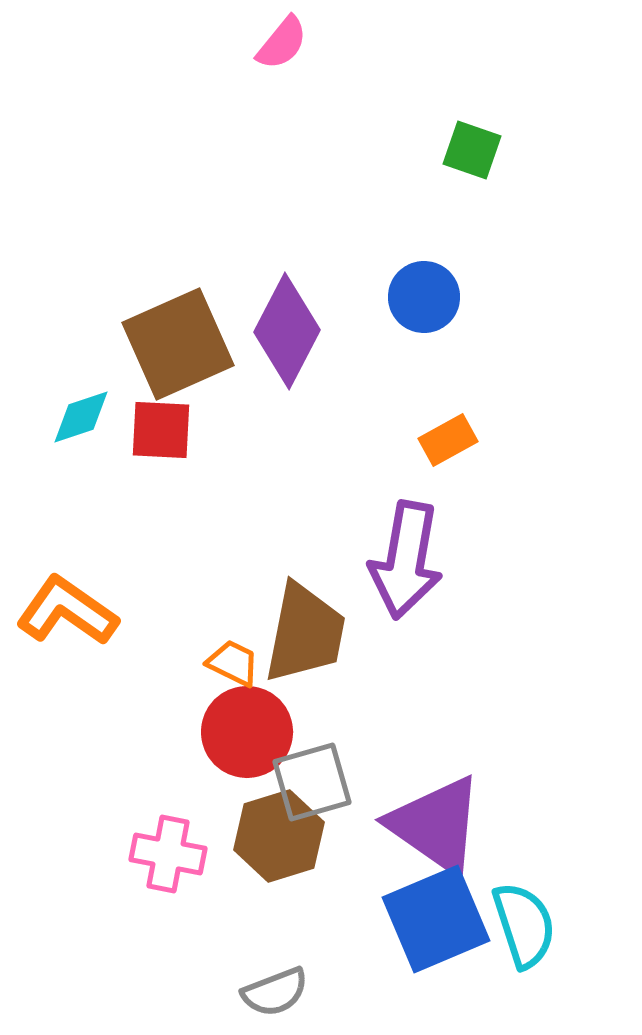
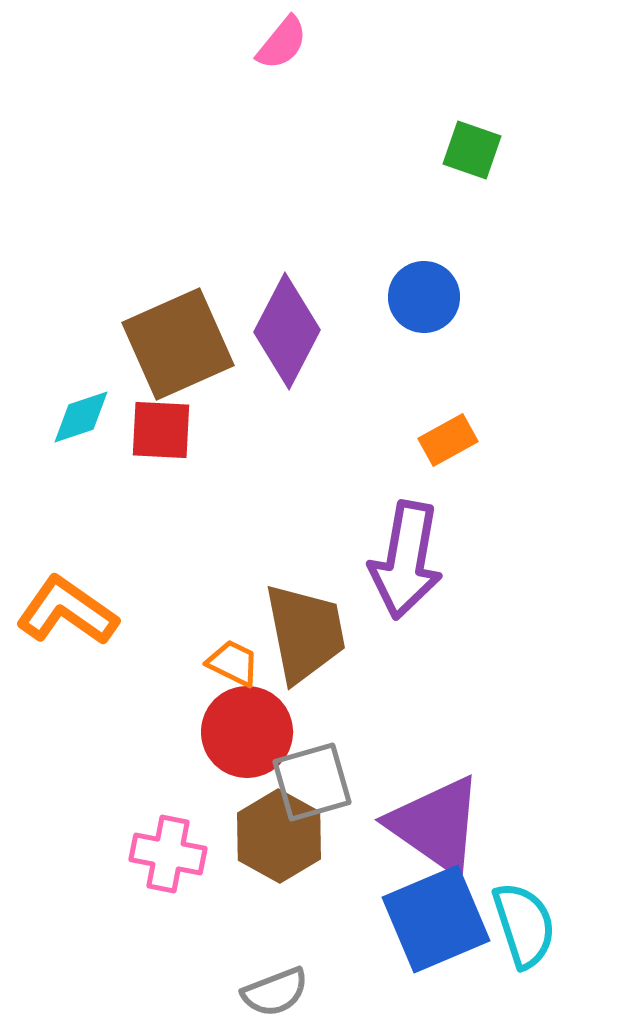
brown trapezoid: rotated 22 degrees counterclockwise
brown hexagon: rotated 14 degrees counterclockwise
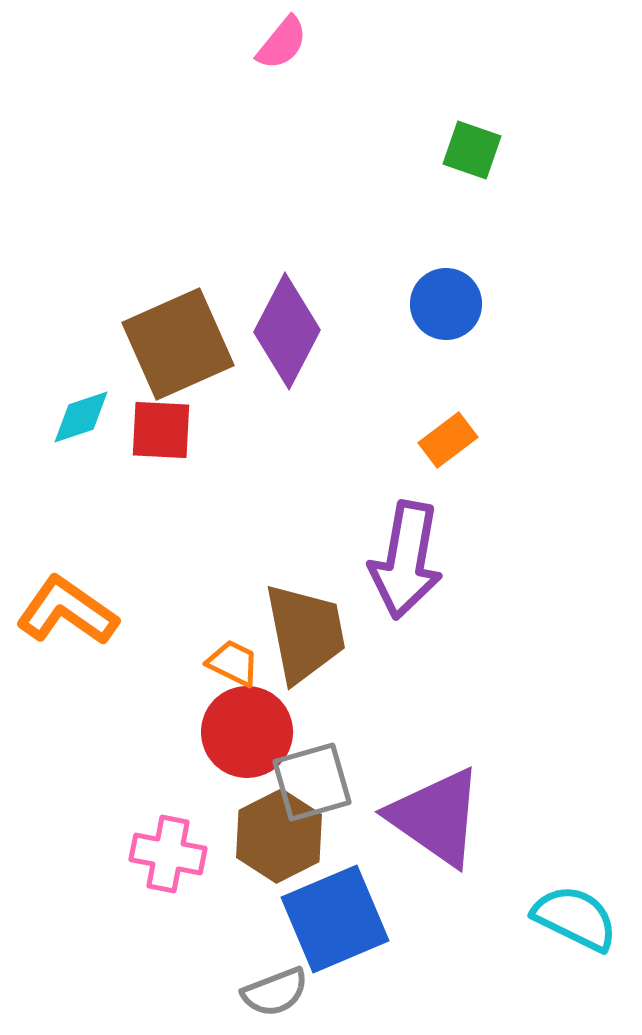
blue circle: moved 22 px right, 7 px down
orange rectangle: rotated 8 degrees counterclockwise
purple triangle: moved 8 px up
brown hexagon: rotated 4 degrees clockwise
blue square: moved 101 px left
cyan semicircle: moved 51 px right, 7 px up; rotated 46 degrees counterclockwise
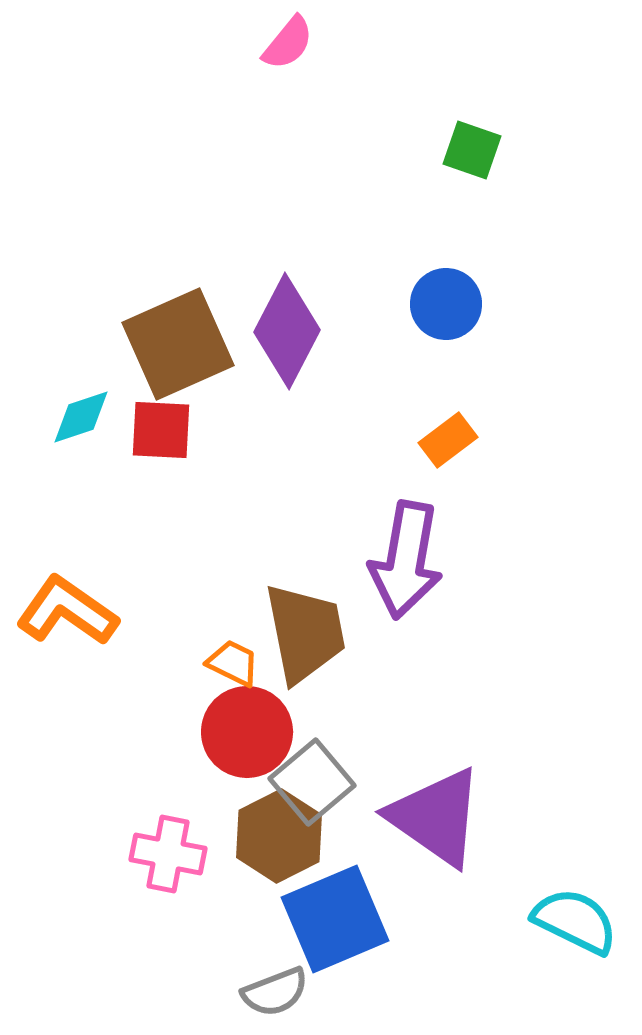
pink semicircle: moved 6 px right
gray square: rotated 24 degrees counterclockwise
cyan semicircle: moved 3 px down
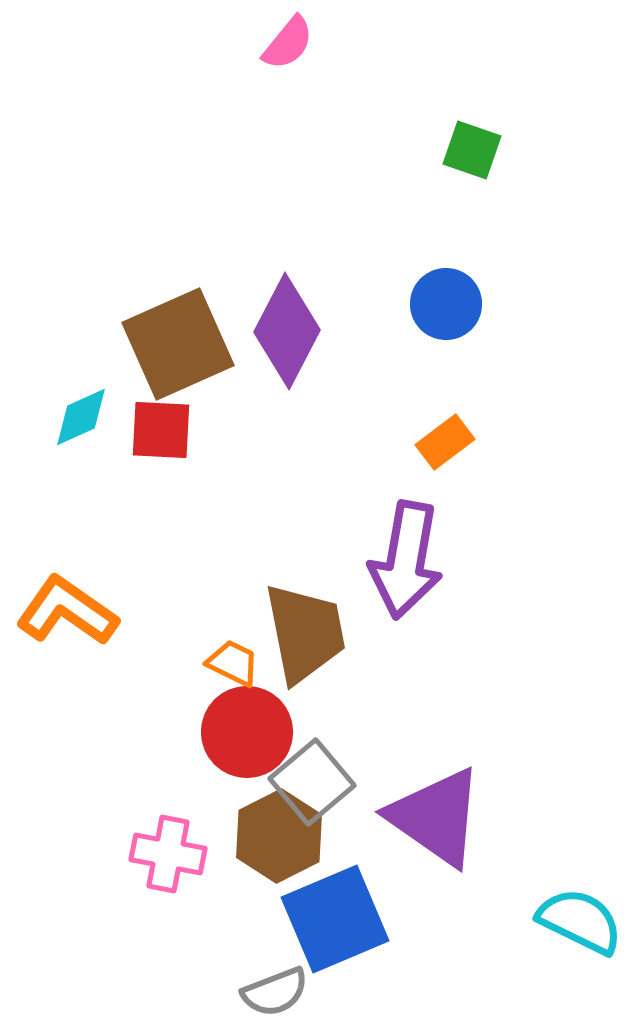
cyan diamond: rotated 6 degrees counterclockwise
orange rectangle: moved 3 px left, 2 px down
cyan semicircle: moved 5 px right
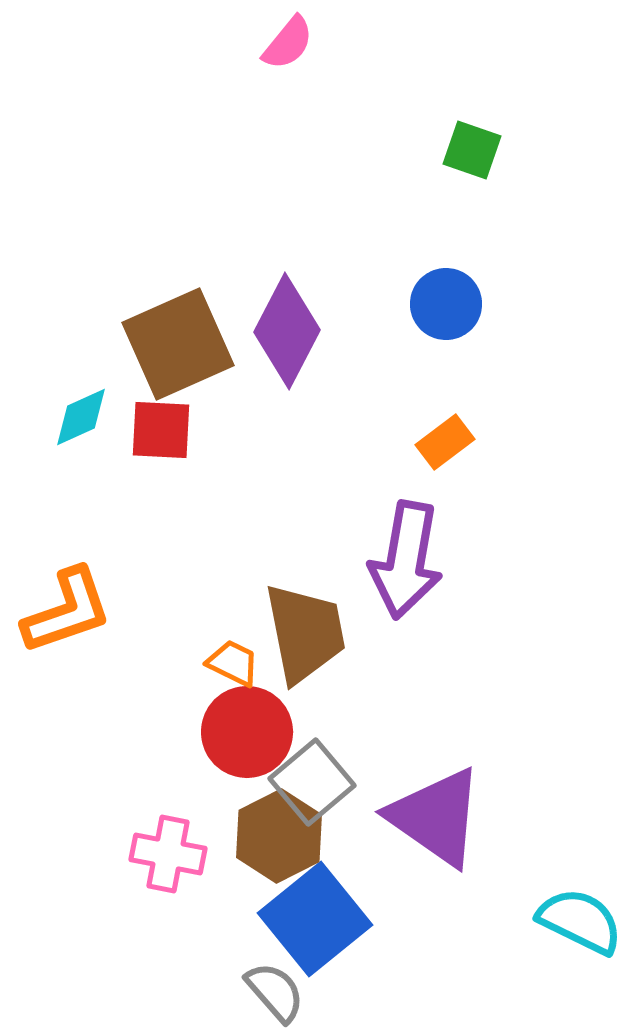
orange L-shape: rotated 126 degrees clockwise
blue square: moved 20 px left; rotated 16 degrees counterclockwise
gray semicircle: rotated 110 degrees counterclockwise
